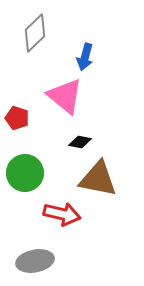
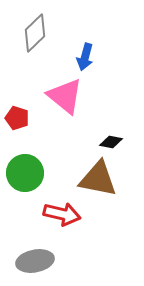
black diamond: moved 31 px right
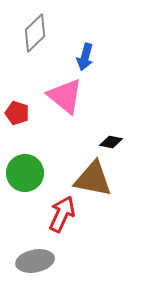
red pentagon: moved 5 px up
brown triangle: moved 5 px left
red arrow: rotated 78 degrees counterclockwise
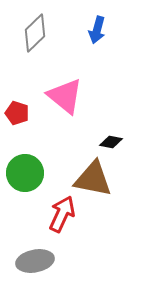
blue arrow: moved 12 px right, 27 px up
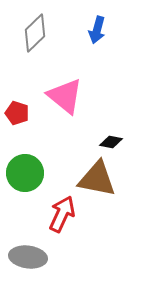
brown triangle: moved 4 px right
gray ellipse: moved 7 px left, 4 px up; rotated 18 degrees clockwise
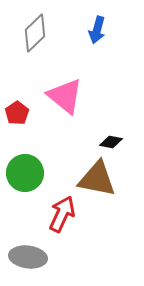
red pentagon: rotated 20 degrees clockwise
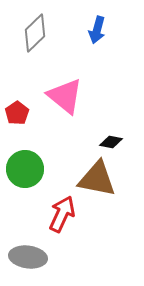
green circle: moved 4 px up
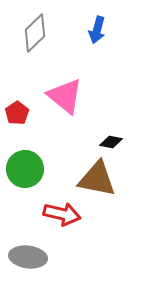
red arrow: rotated 78 degrees clockwise
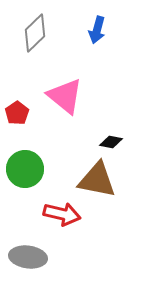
brown triangle: moved 1 px down
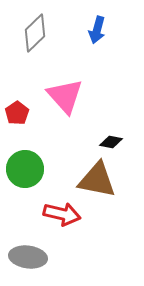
pink triangle: rotated 9 degrees clockwise
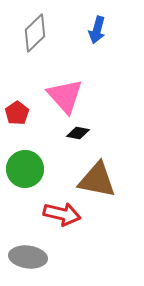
black diamond: moved 33 px left, 9 px up
